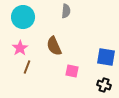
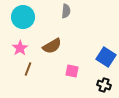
brown semicircle: moved 2 px left; rotated 96 degrees counterclockwise
blue square: rotated 24 degrees clockwise
brown line: moved 1 px right, 2 px down
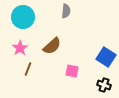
brown semicircle: rotated 12 degrees counterclockwise
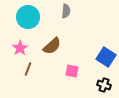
cyan circle: moved 5 px right
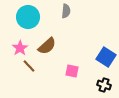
brown semicircle: moved 5 px left
brown line: moved 1 px right, 3 px up; rotated 64 degrees counterclockwise
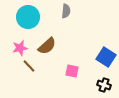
pink star: rotated 21 degrees clockwise
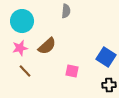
cyan circle: moved 6 px left, 4 px down
brown line: moved 4 px left, 5 px down
black cross: moved 5 px right; rotated 24 degrees counterclockwise
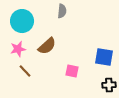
gray semicircle: moved 4 px left
pink star: moved 2 px left, 1 px down
blue square: moved 2 px left; rotated 24 degrees counterclockwise
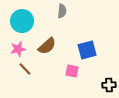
blue square: moved 17 px left, 7 px up; rotated 24 degrees counterclockwise
brown line: moved 2 px up
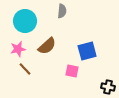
cyan circle: moved 3 px right
blue square: moved 1 px down
black cross: moved 1 px left, 2 px down; rotated 16 degrees clockwise
